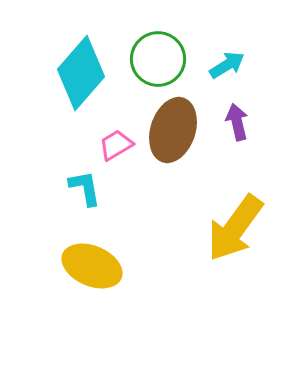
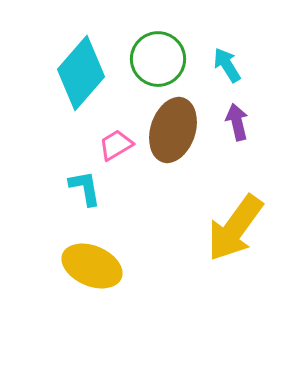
cyan arrow: rotated 90 degrees counterclockwise
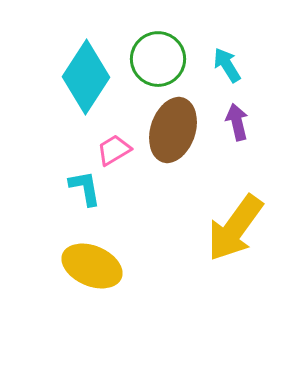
cyan diamond: moved 5 px right, 4 px down; rotated 8 degrees counterclockwise
pink trapezoid: moved 2 px left, 5 px down
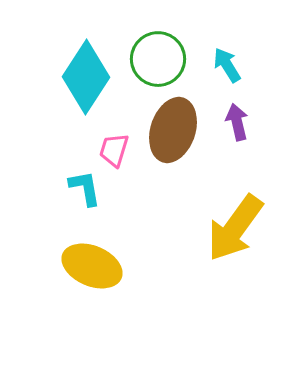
pink trapezoid: rotated 42 degrees counterclockwise
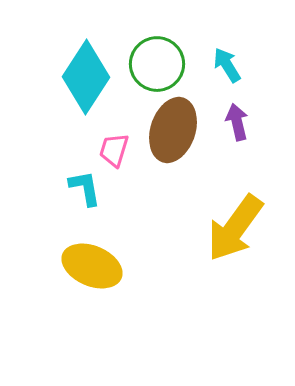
green circle: moved 1 px left, 5 px down
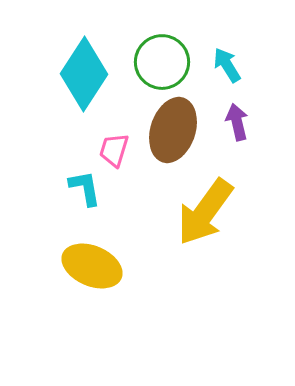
green circle: moved 5 px right, 2 px up
cyan diamond: moved 2 px left, 3 px up
yellow arrow: moved 30 px left, 16 px up
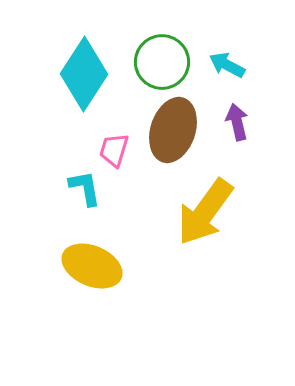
cyan arrow: rotated 30 degrees counterclockwise
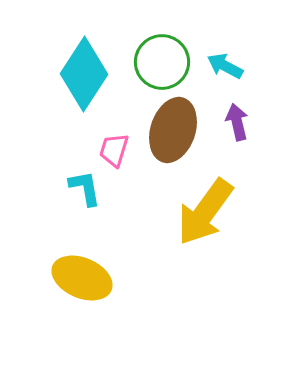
cyan arrow: moved 2 px left, 1 px down
yellow ellipse: moved 10 px left, 12 px down
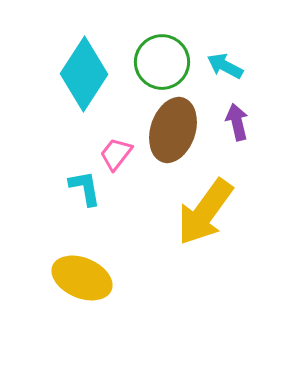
pink trapezoid: moved 2 px right, 4 px down; rotated 21 degrees clockwise
